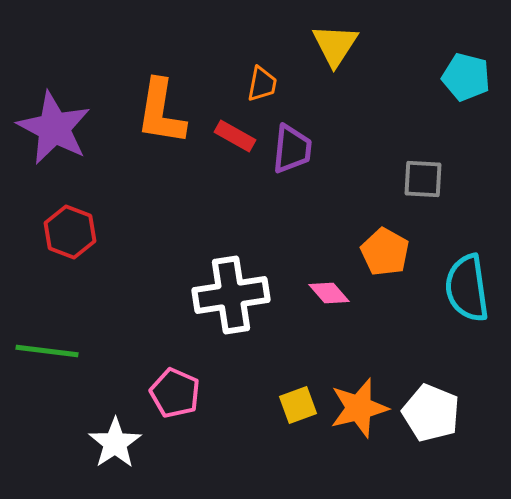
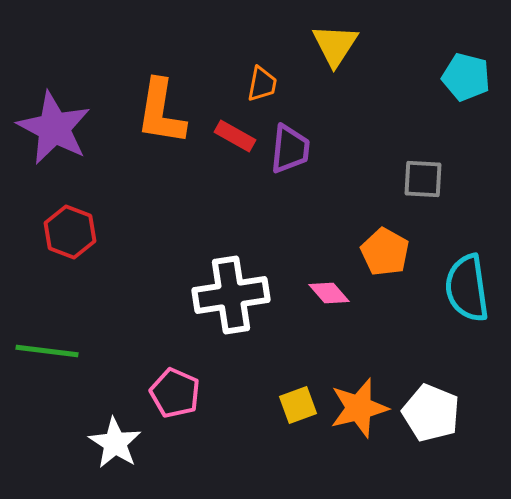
purple trapezoid: moved 2 px left
white star: rotated 6 degrees counterclockwise
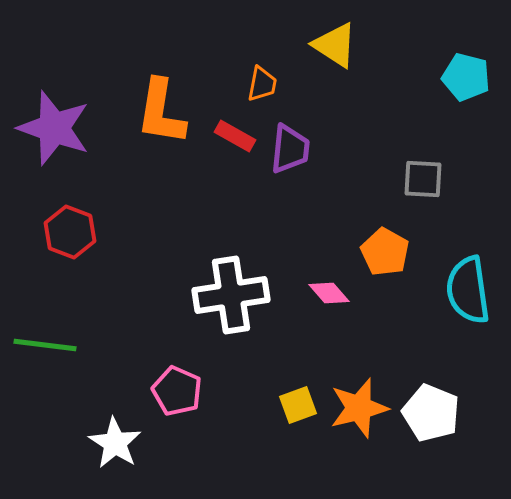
yellow triangle: rotated 30 degrees counterclockwise
purple star: rotated 8 degrees counterclockwise
cyan semicircle: moved 1 px right, 2 px down
green line: moved 2 px left, 6 px up
pink pentagon: moved 2 px right, 2 px up
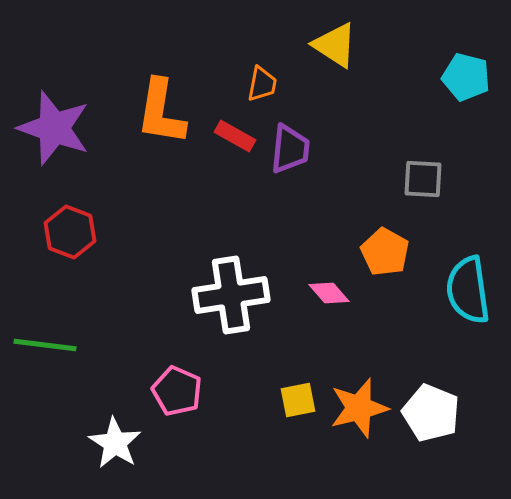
yellow square: moved 5 px up; rotated 9 degrees clockwise
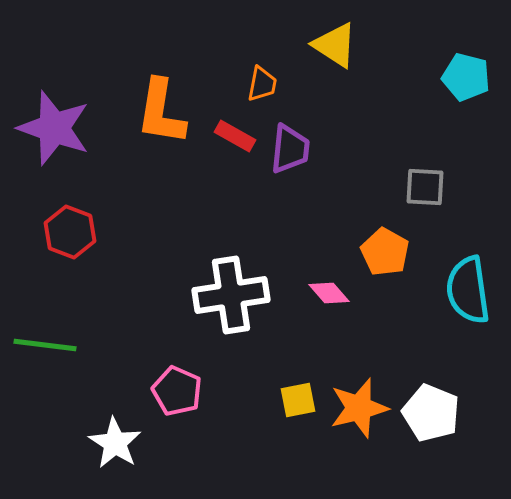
gray square: moved 2 px right, 8 px down
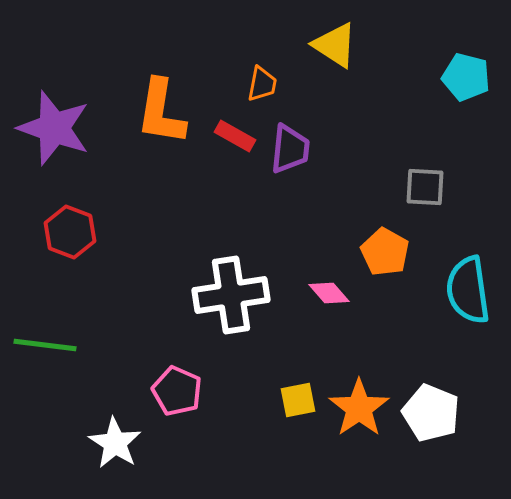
orange star: rotated 20 degrees counterclockwise
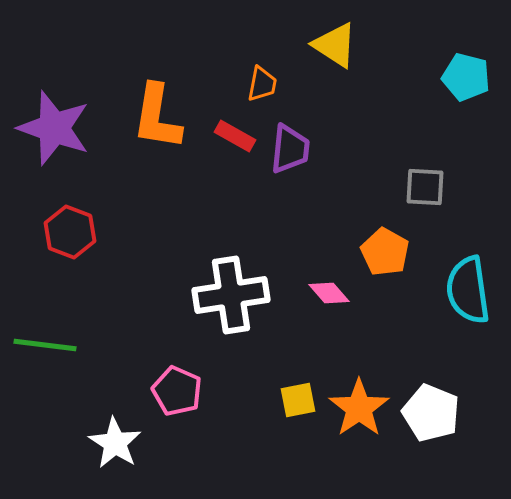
orange L-shape: moved 4 px left, 5 px down
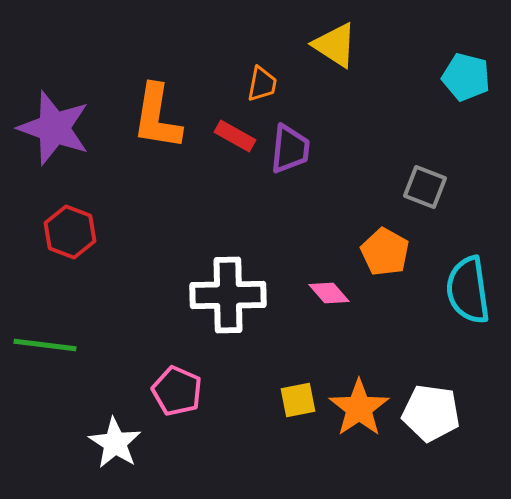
gray square: rotated 18 degrees clockwise
white cross: moved 3 px left; rotated 8 degrees clockwise
white pentagon: rotated 14 degrees counterclockwise
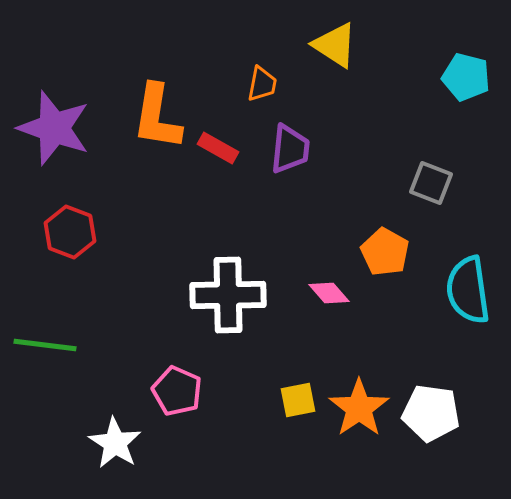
red rectangle: moved 17 px left, 12 px down
gray square: moved 6 px right, 4 px up
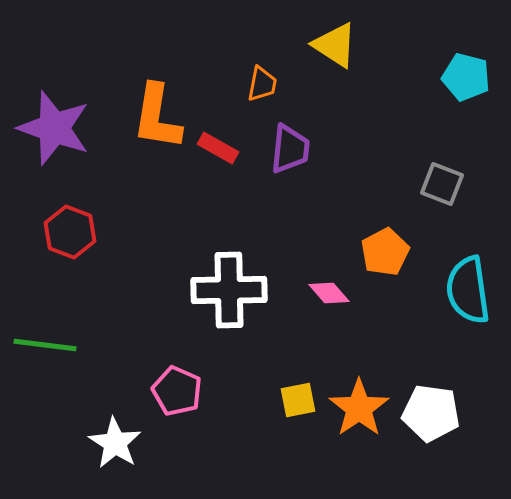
gray square: moved 11 px right, 1 px down
orange pentagon: rotated 15 degrees clockwise
white cross: moved 1 px right, 5 px up
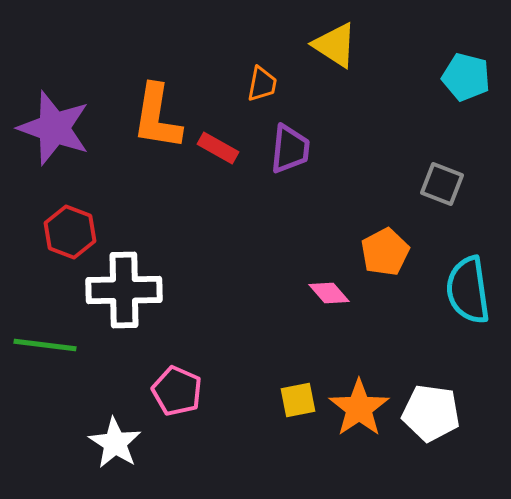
white cross: moved 105 px left
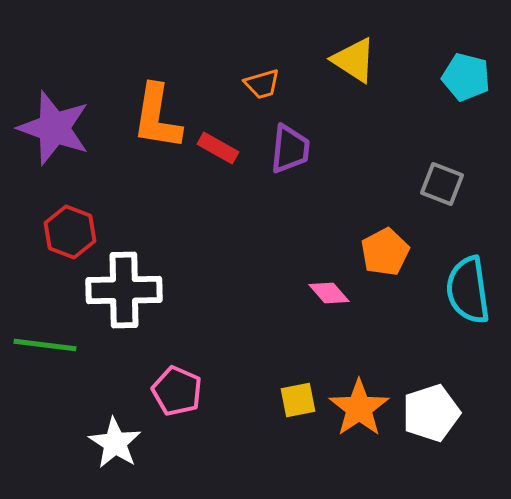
yellow triangle: moved 19 px right, 15 px down
orange trapezoid: rotated 63 degrees clockwise
white pentagon: rotated 26 degrees counterclockwise
